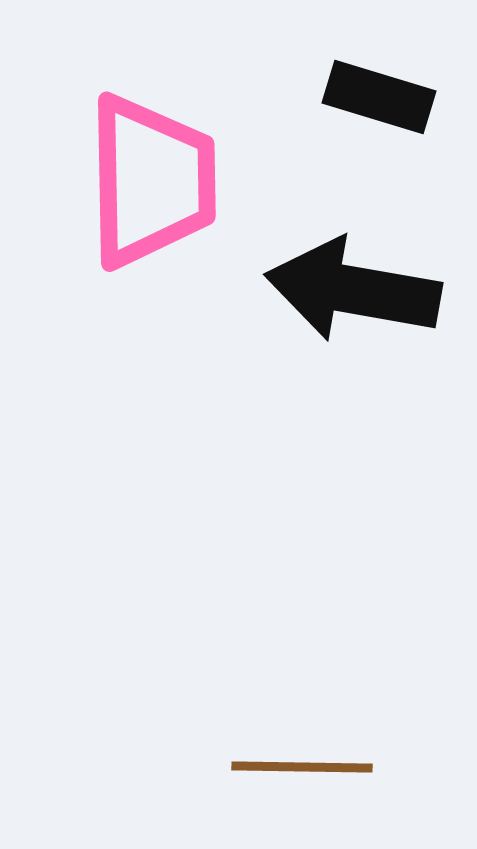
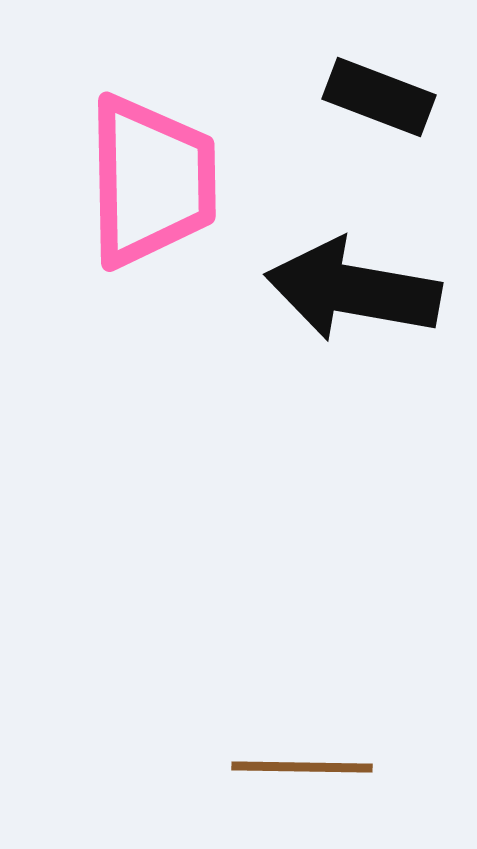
black rectangle: rotated 4 degrees clockwise
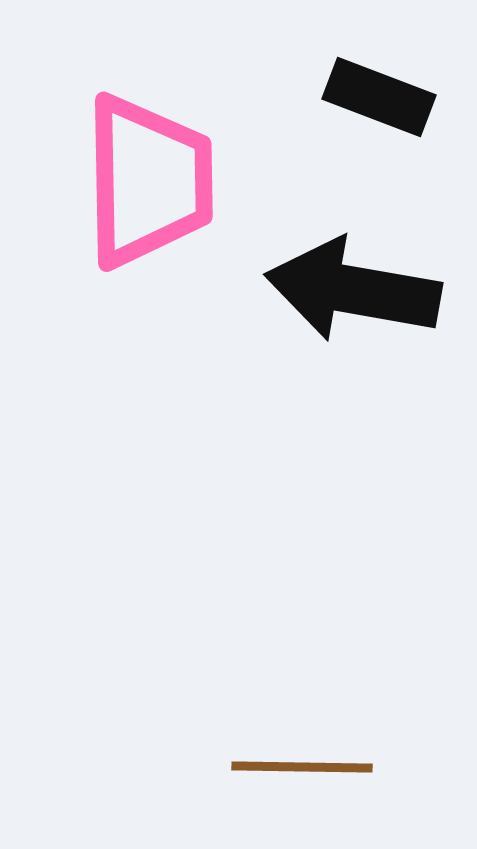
pink trapezoid: moved 3 px left
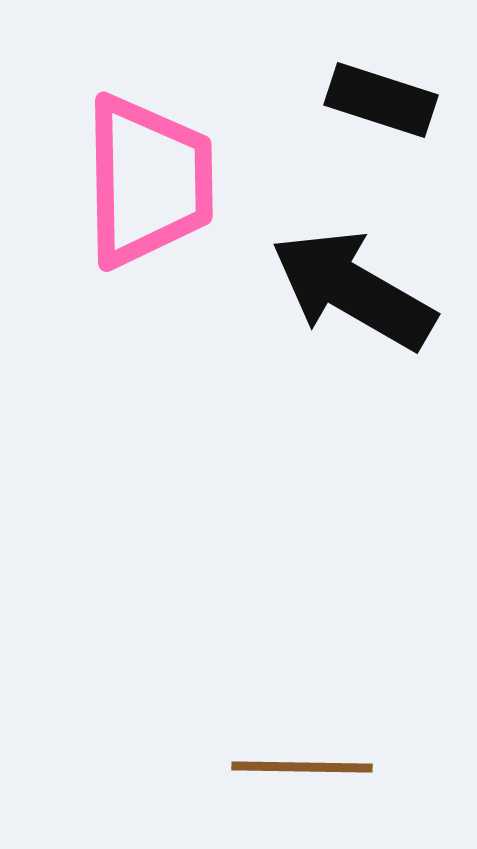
black rectangle: moved 2 px right, 3 px down; rotated 3 degrees counterclockwise
black arrow: rotated 20 degrees clockwise
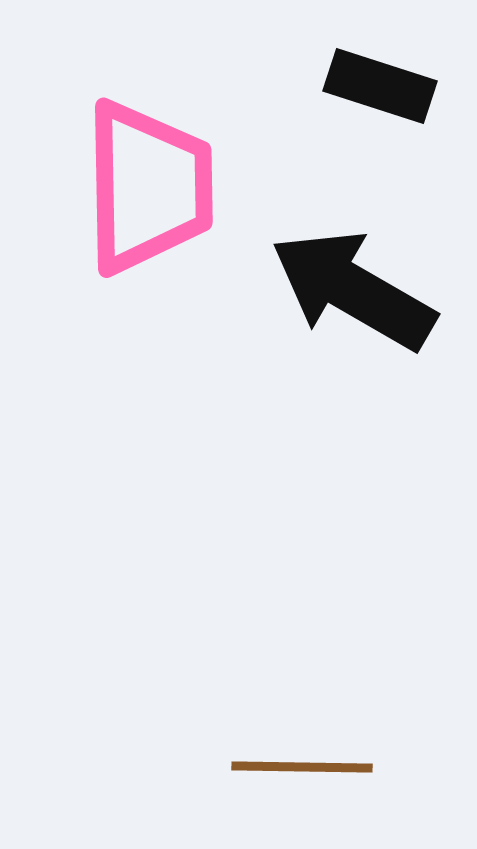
black rectangle: moved 1 px left, 14 px up
pink trapezoid: moved 6 px down
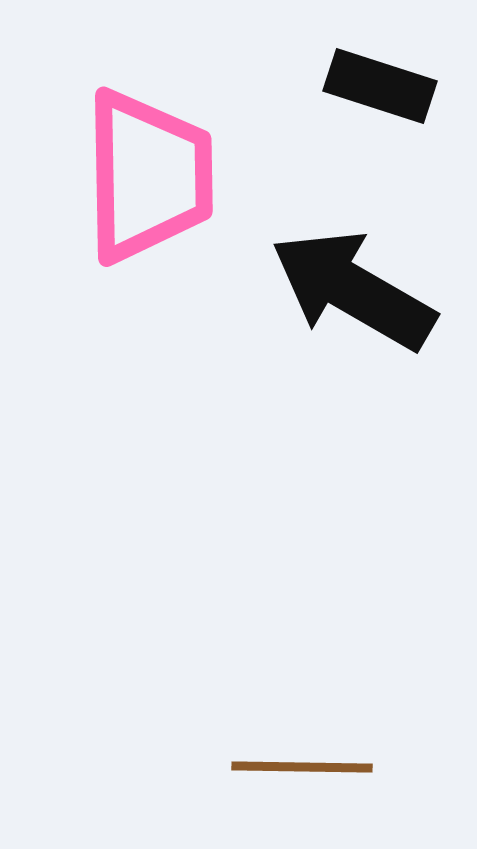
pink trapezoid: moved 11 px up
